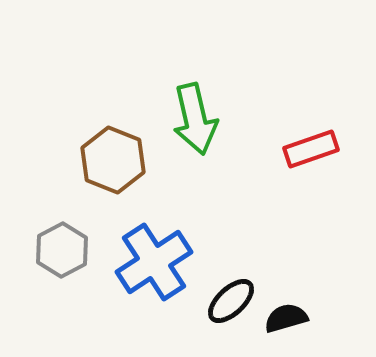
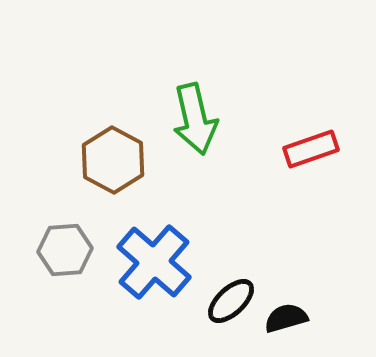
brown hexagon: rotated 6 degrees clockwise
gray hexagon: moved 3 px right; rotated 24 degrees clockwise
blue cross: rotated 16 degrees counterclockwise
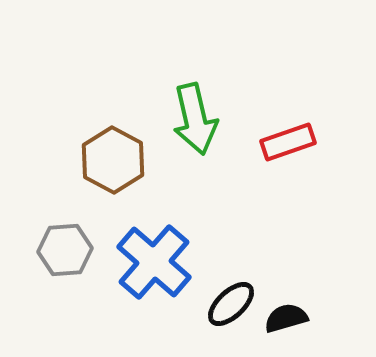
red rectangle: moved 23 px left, 7 px up
black ellipse: moved 3 px down
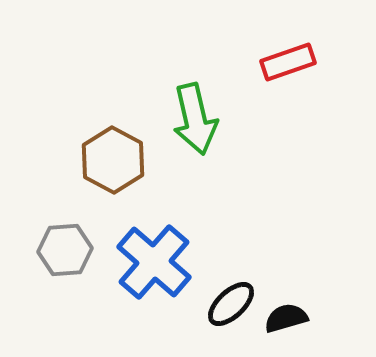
red rectangle: moved 80 px up
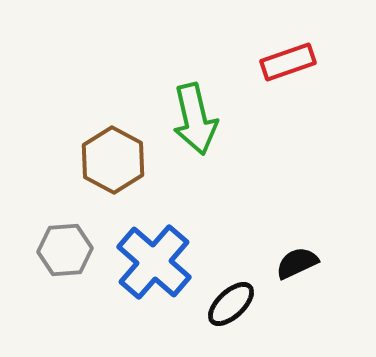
black semicircle: moved 11 px right, 55 px up; rotated 9 degrees counterclockwise
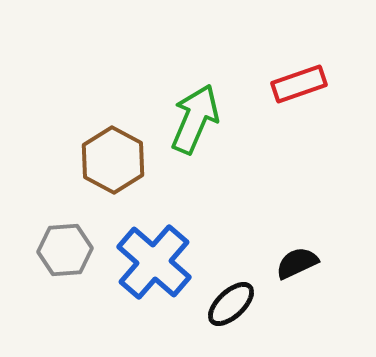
red rectangle: moved 11 px right, 22 px down
green arrow: rotated 144 degrees counterclockwise
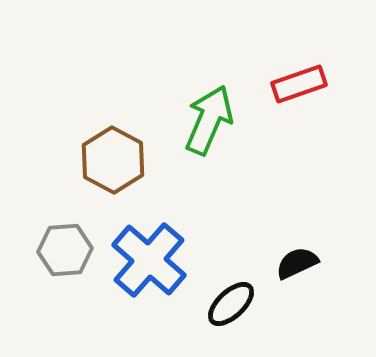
green arrow: moved 14 px right, 1 px down
blue cross: moved 5 px left, 2 px up
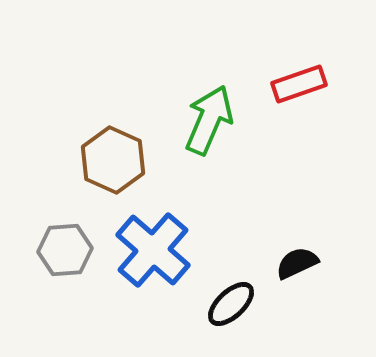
brown hexagon: rotated 4 degrees counterclockwise
blue cross: moved 4 px right, 10 px up
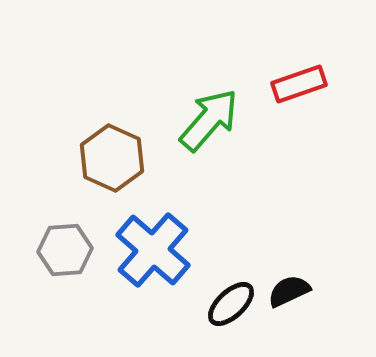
green arrow: rotated 18 degrees clockwise
brown hexagon: moved 1 px left, 2 px up
black semicircle: moved 8 px left, 28 px down
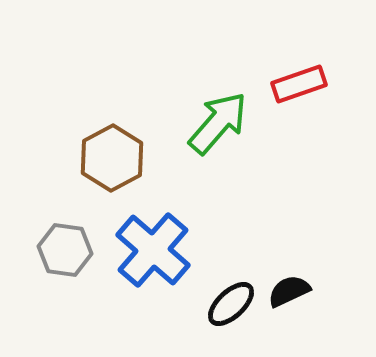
green arrow: moved 9 px right, 3 px down
brown hexagon: rotated 8 degrees clockwise
gray hexagon: rotated 12 degrees clockwise
